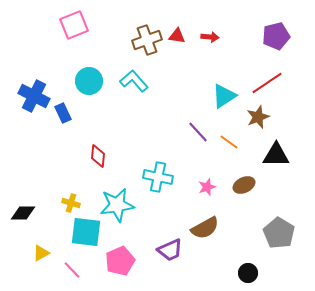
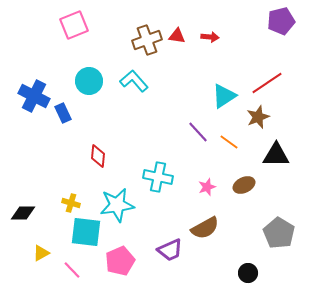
purple pentagon: moved 5 px right, 15 px up
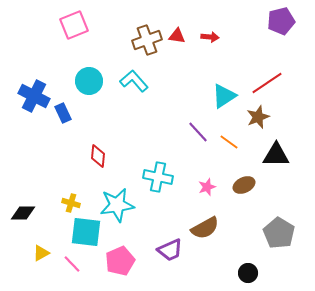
pink line: moved 6 px up
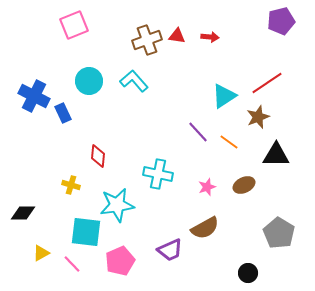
cyan cross: moved 3 px up
yellow cross: moved 18 px up
